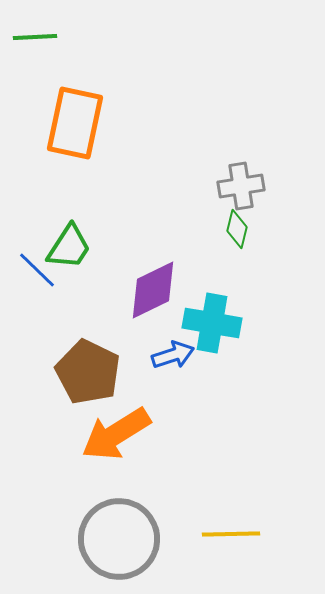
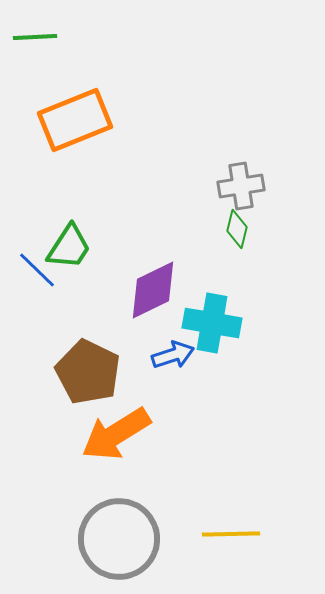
orange rectangle: moved 3 px up; rotated 56 degrees clockwise
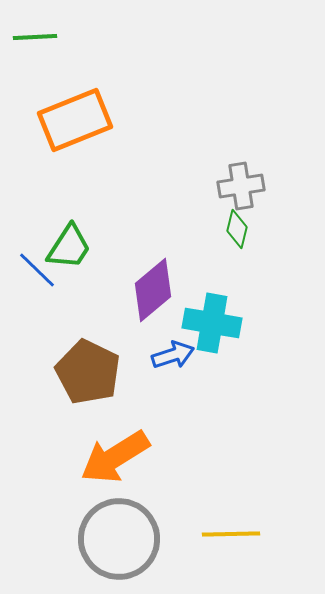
purple diamond: rotated 14 degrees counterclockwise
orange arrow: moved 1 px left, 23 px down
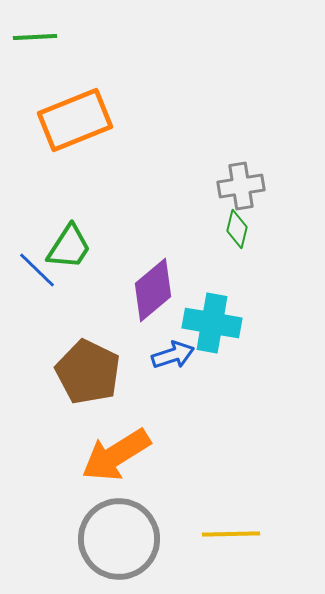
orange arrow: moved 1 px right, 2 px up
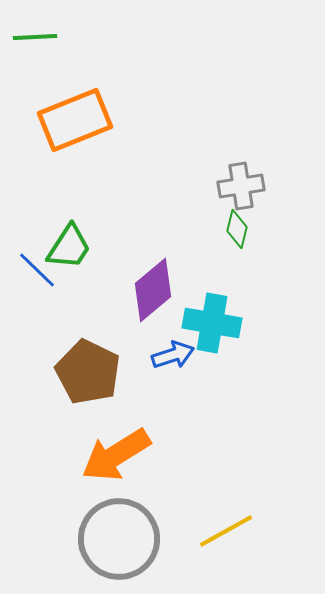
yellow line: moved 5 px left, 3 px up; rotated 28 degrees counterclockwise
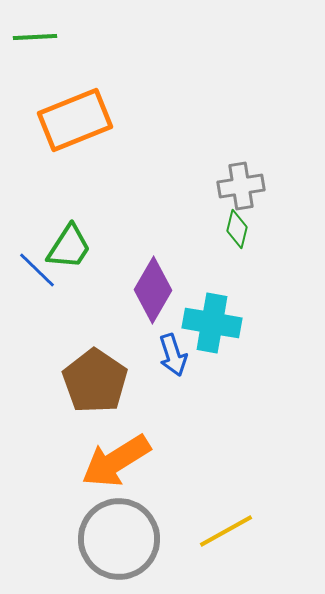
purple diamond: rotated 20 degrees counterclockwise
blue arrow: rotated 90 degrees clockwise
brown pentagon: moved 7 px right, 9 px down; rotated 8 degrees clockwise
orange arrow: moved 6 px down
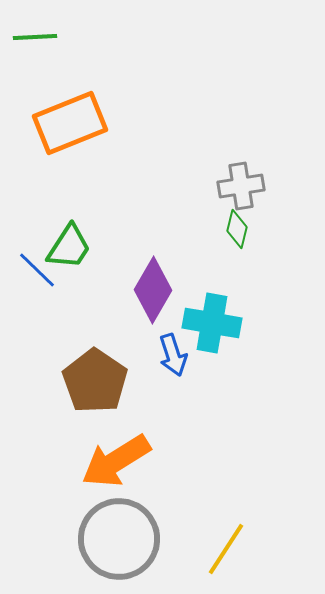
orange rectangle: moved 5 px left, 3 px down
yellow line: moved 18 px down; rotated 28 degrees counterclockwise
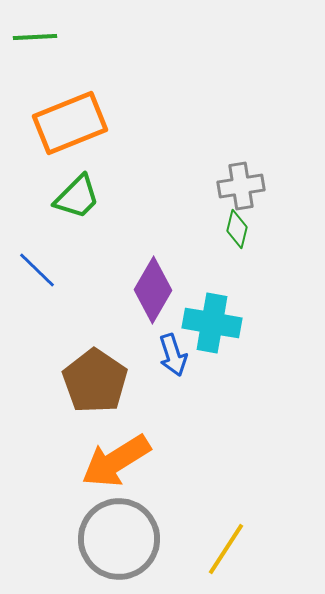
green trapezoid: moved 8 px right, 50 px up; rotated 12 degrees clockwise
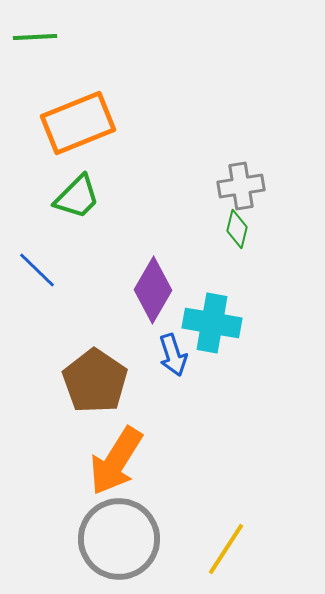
orange rectangle: moved 8 px right
orange arrow: rotated 26 degrees counterclockwise
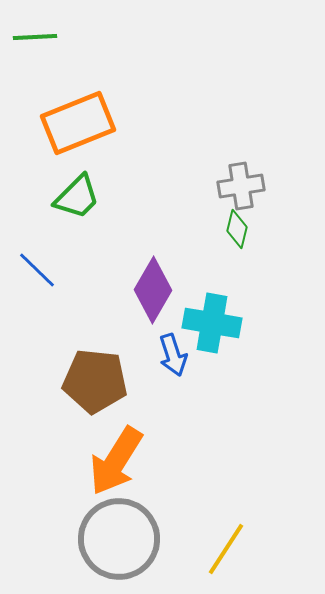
brown pentagon: rotated 28 degrees counterclockwise
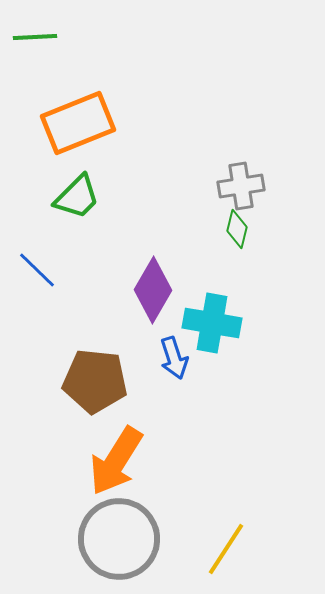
blue arrow: moved 1 px right, 3 px down
